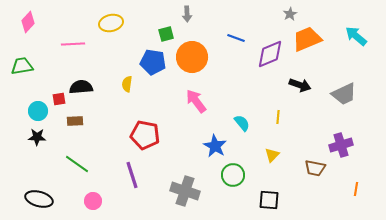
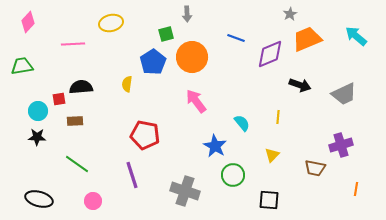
blue pentagon: rotated 30 degrees clockwise
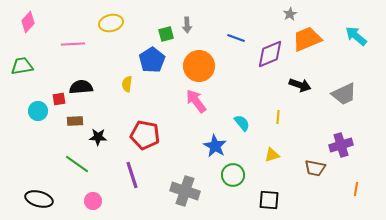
gray arrow: moved 11 px down
orange circle: moved 7 px right, 9 px down
blue pentagon: moved 1 px left, 2 px up
black star: moved 61 px right
yellow triangle: rotated 28 degrees clockwise
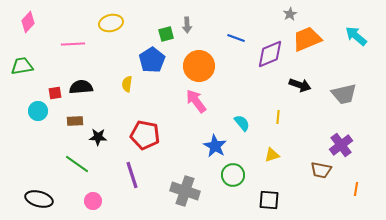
gray trapezoid: rotated 12 degrees clockwise
red square: moved 4 px left, 6 px up
purple cross: rotated 20 degrees counterclockwise
brown trapezoid: moved 6 px right, 2 px down
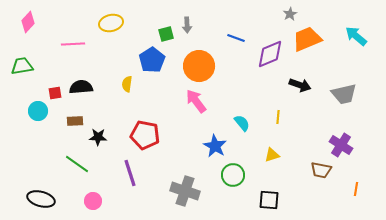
purple cross: rotated 20 degrees counterclockwise
purple line: moved 2 px left, 2 px up
black ellipse: moved 2 px right
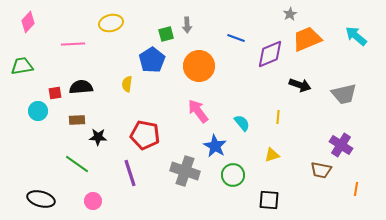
pink arrow: moved 2 px right, 10 px down
brown rectangle: moved 2 px right, 1 px up
gray cross: moved 20 px up
